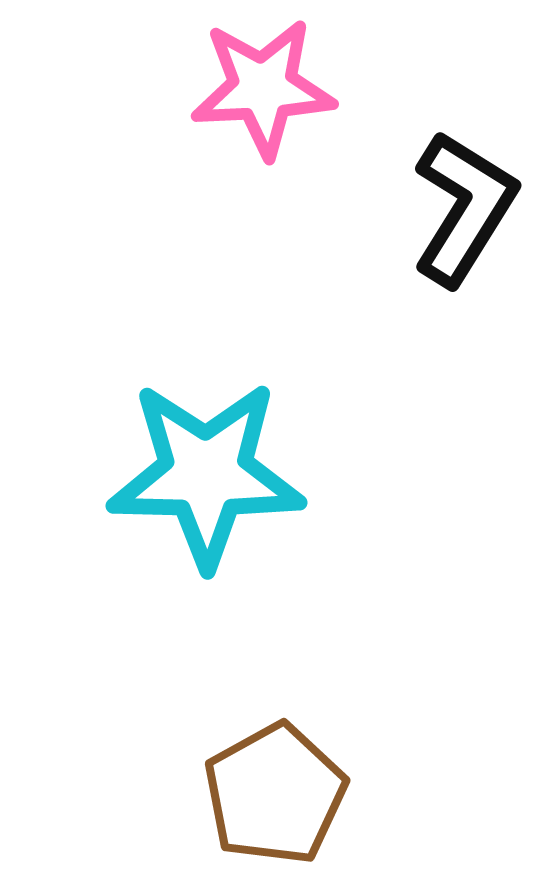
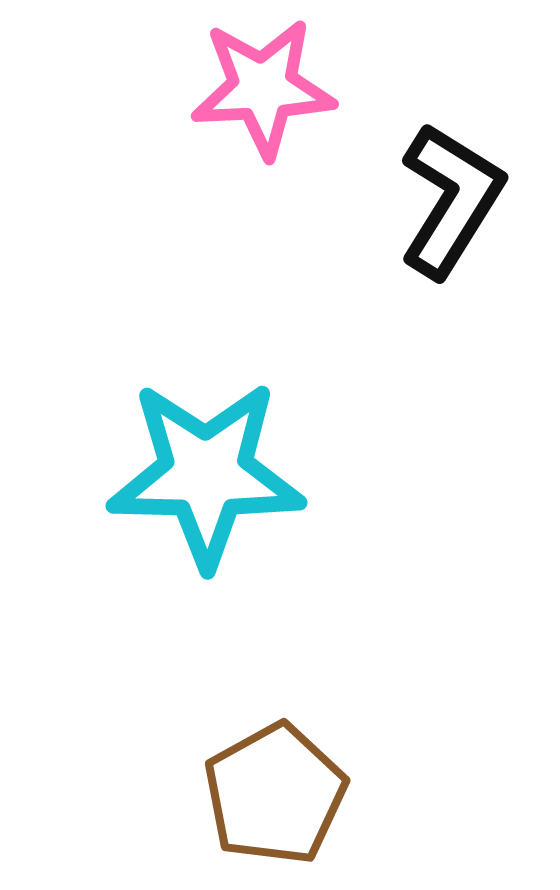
black L-shape: moved 13 px left, 8 px up
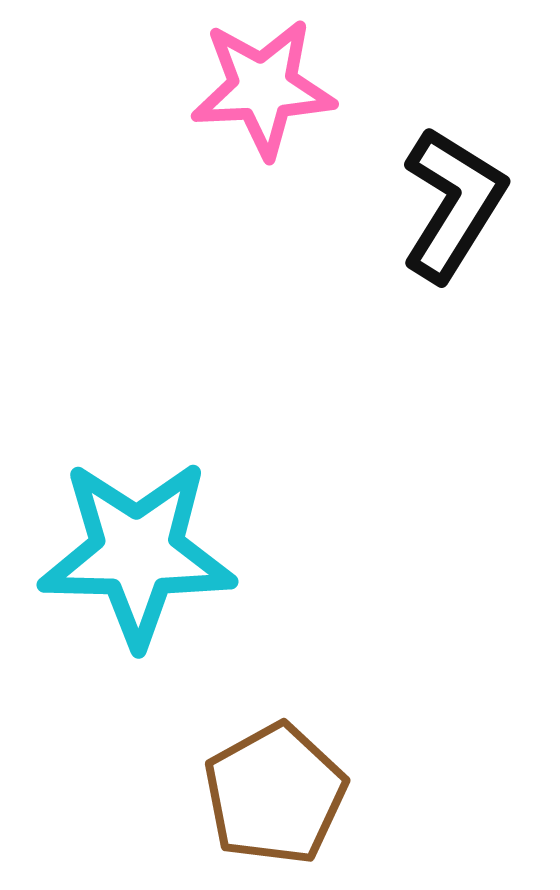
black L-shape: moved 2 px right, 4 px down
cyan star: moved 69 px left, 79 px down
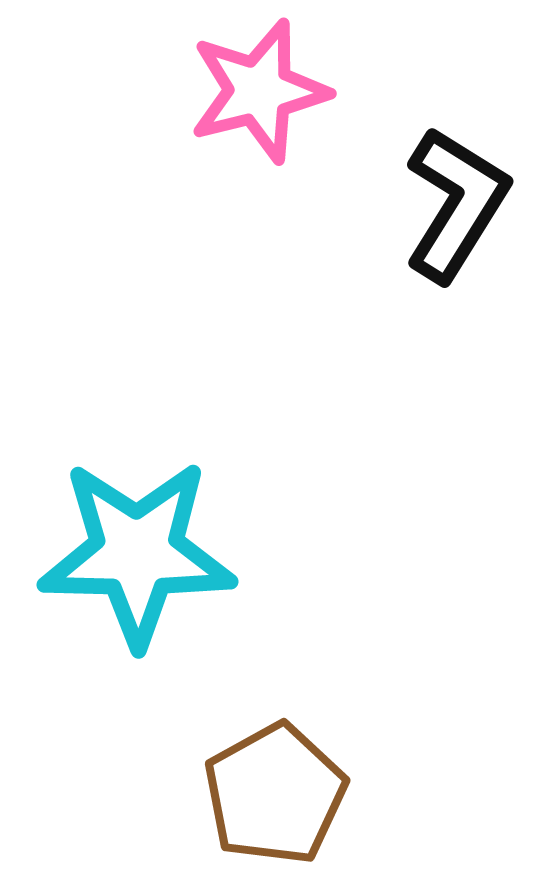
pink star: moved 4 px left, 3 px down; rotated 11 degrees counterclockwise
black L-shape: moved 3 px right
